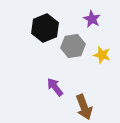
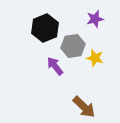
purple star: moved 3 px right; rotated 30 degrees clockwise
yellow star: moved 7 px left, 3 px down
purple arrow: moved 21 px up
brown arrow: rotated 25 degrees counterclockwise
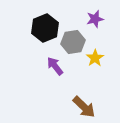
gray hexagon: moved 4 px up
yellow star: rotated 24 degrees clockwise
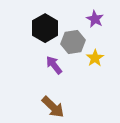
purple star: rotated 30 degrees counterclockwise
black hexagon: rotated 8 degrees counterclockwise
purple arrow: moved 1 px left, 1 px up
brown arrow: moved 31 px left
